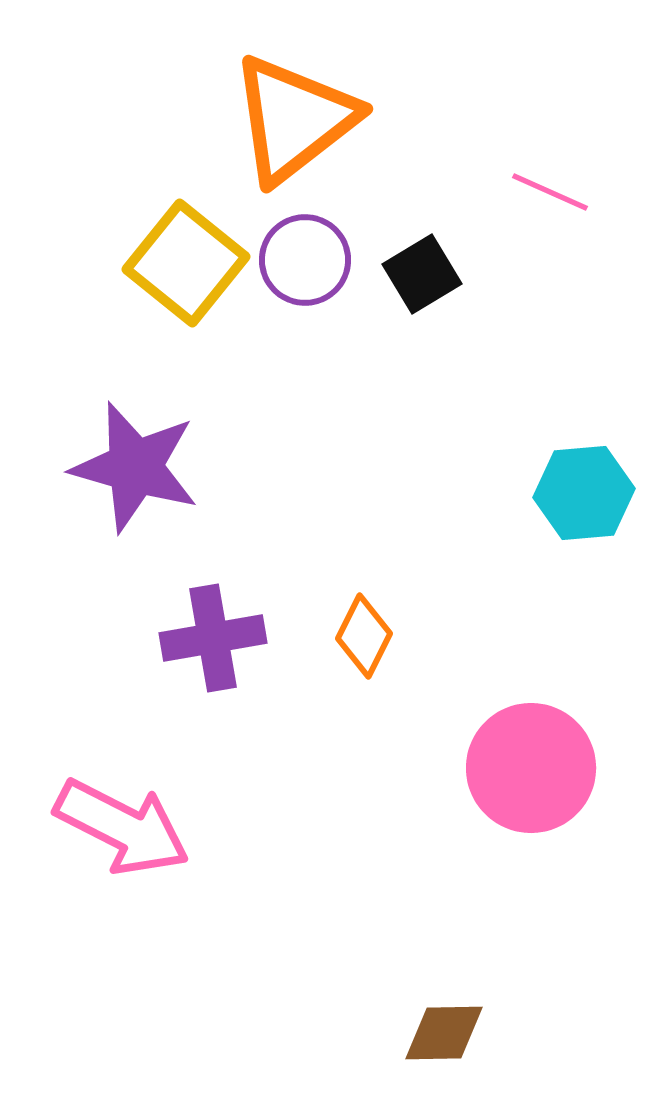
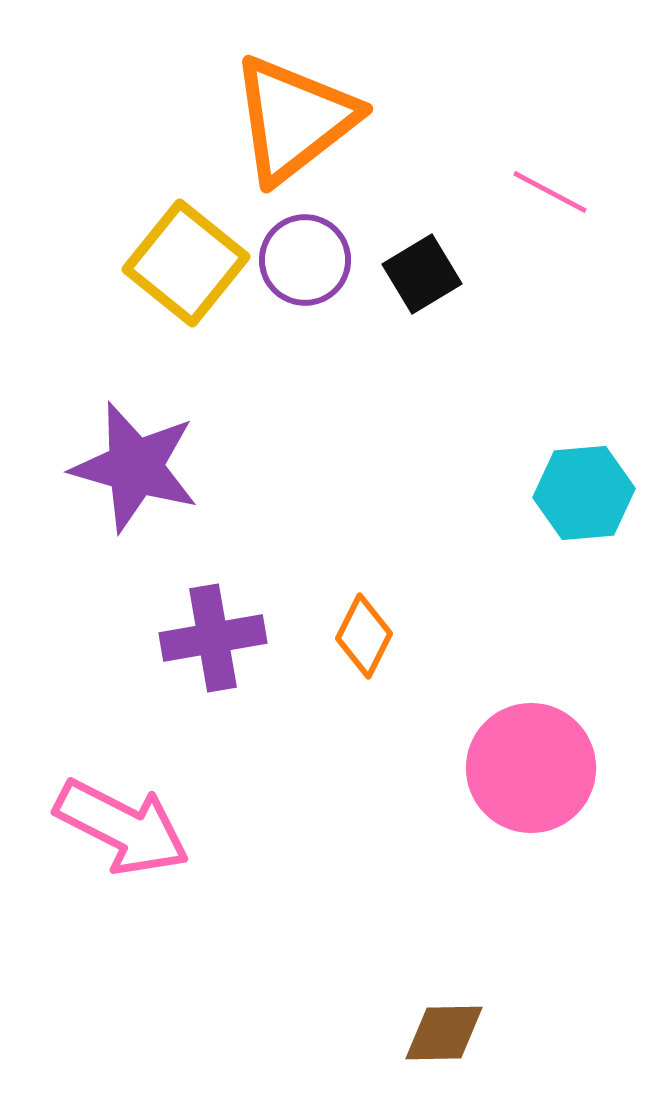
pink line: rotated 4 degrees clockwise
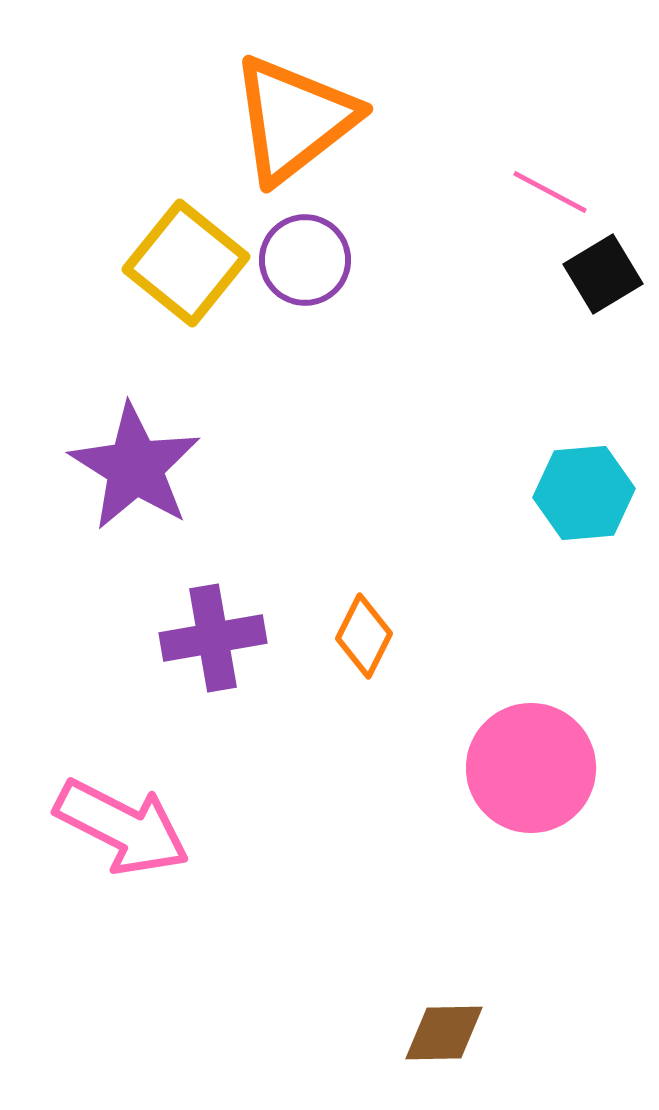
black square: moved 181 px right
purple star: rotated 16 degrees clockwise
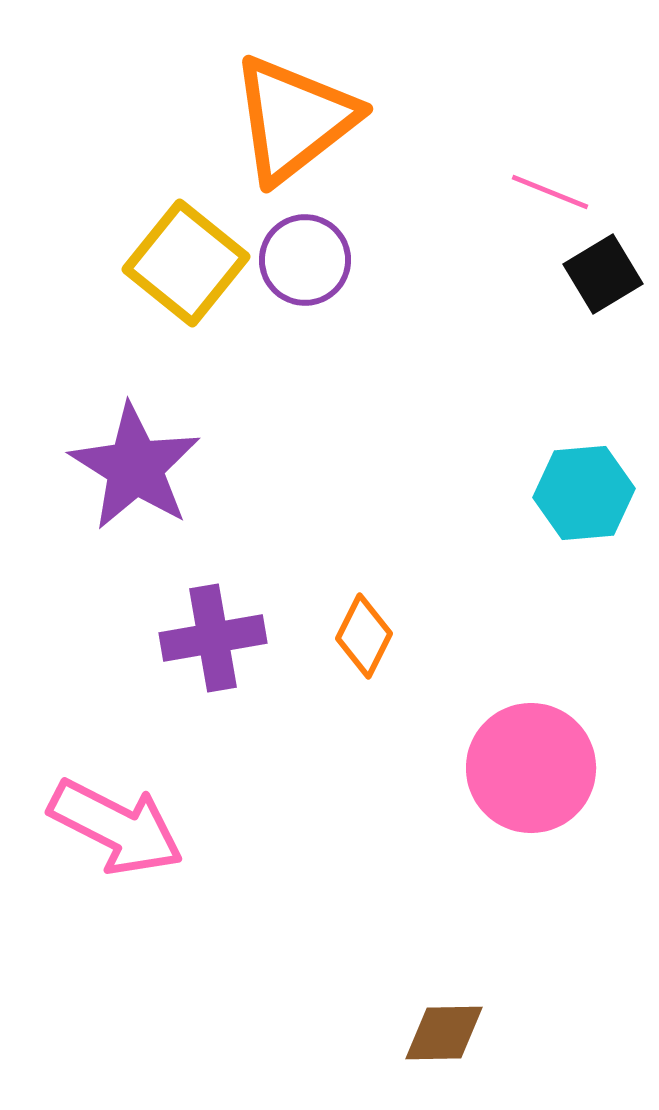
pink line: rotated 6 degrees counterclockwise
pink arrow: moved 6 px left
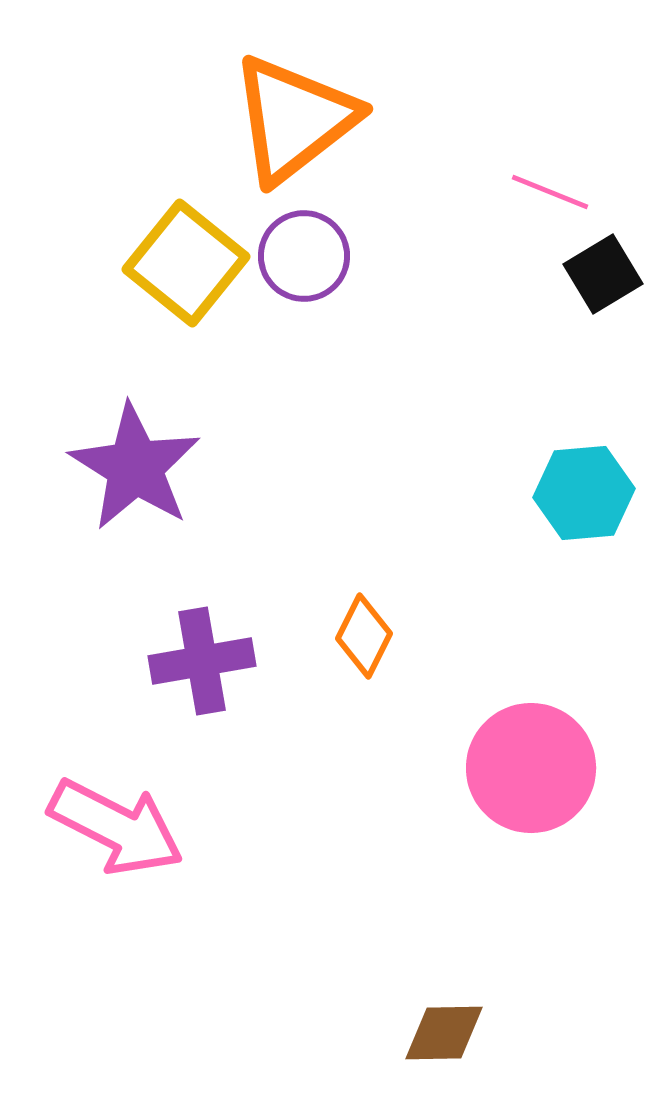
purple circle: moved 1 px left, 4 px up
purple cross: moved 11 px left, 23 px down
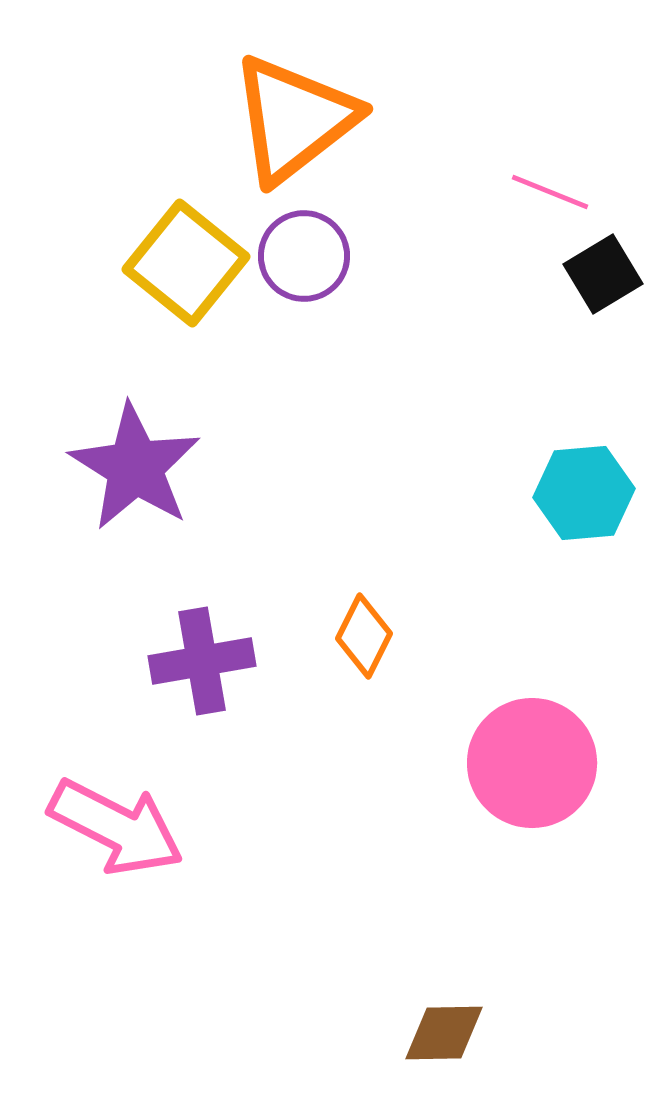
pink circle: moved 1 px right, 5 px up
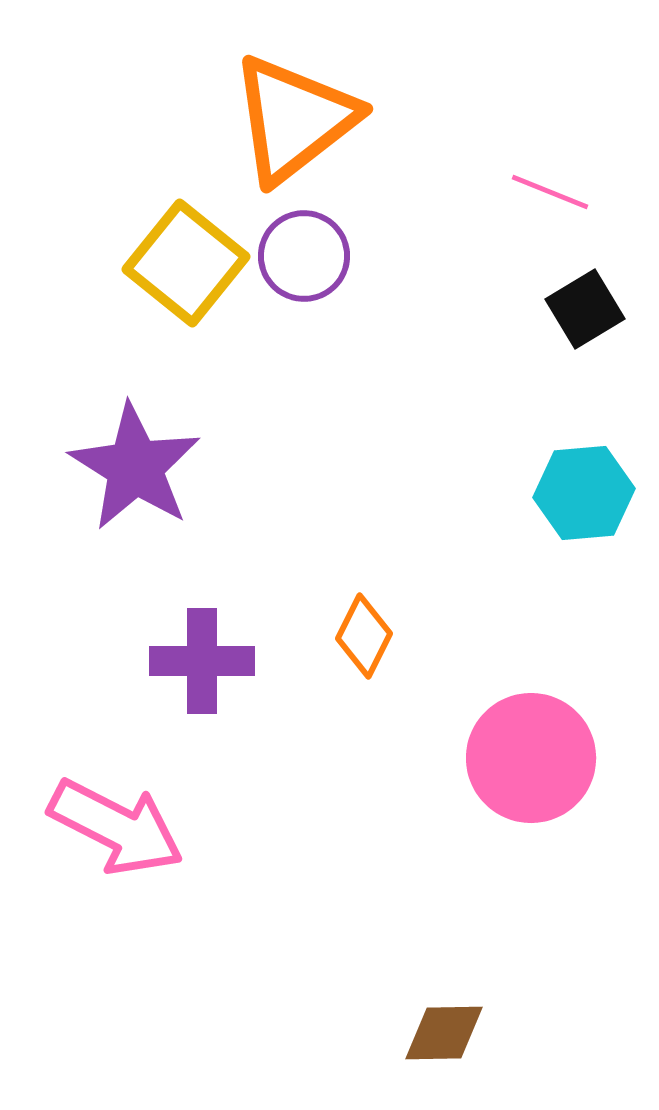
black square: moved 18 px left, 35 px down
purple cross: rotated 10 degrees clockwise
pink circle: moved 1 px left, 5 px up
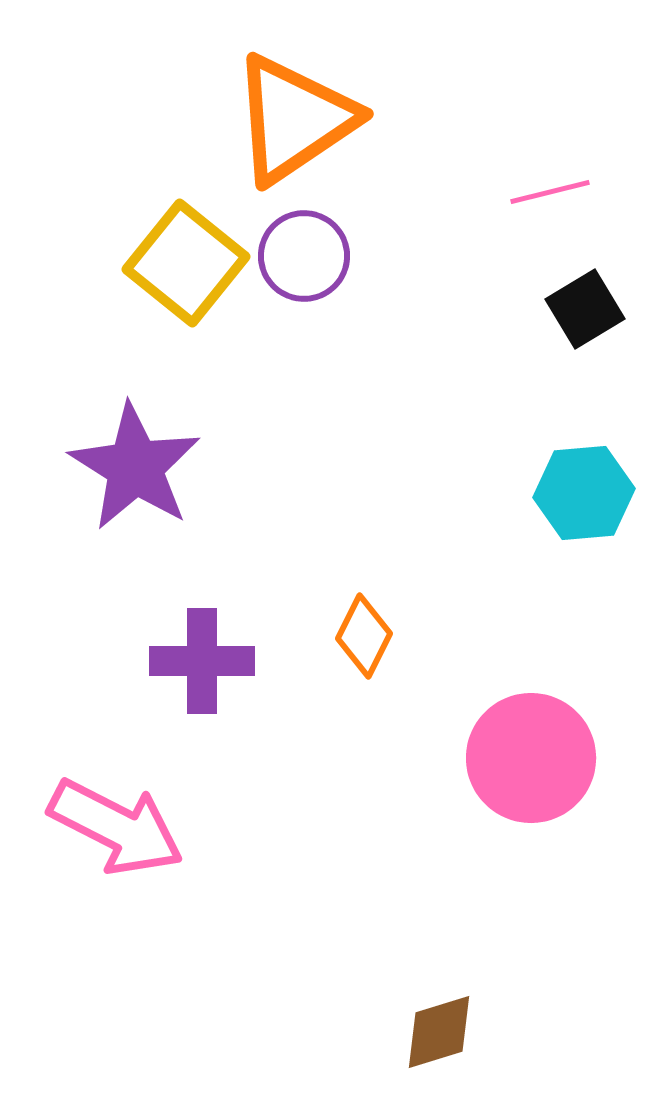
orange triangle: rotated 4 degrees clockwise
pink line: rotated 36 degrees counterclockwise
brown diamond: moved 5 px left, 1 px up; rotated 16 degrees counterclockwise
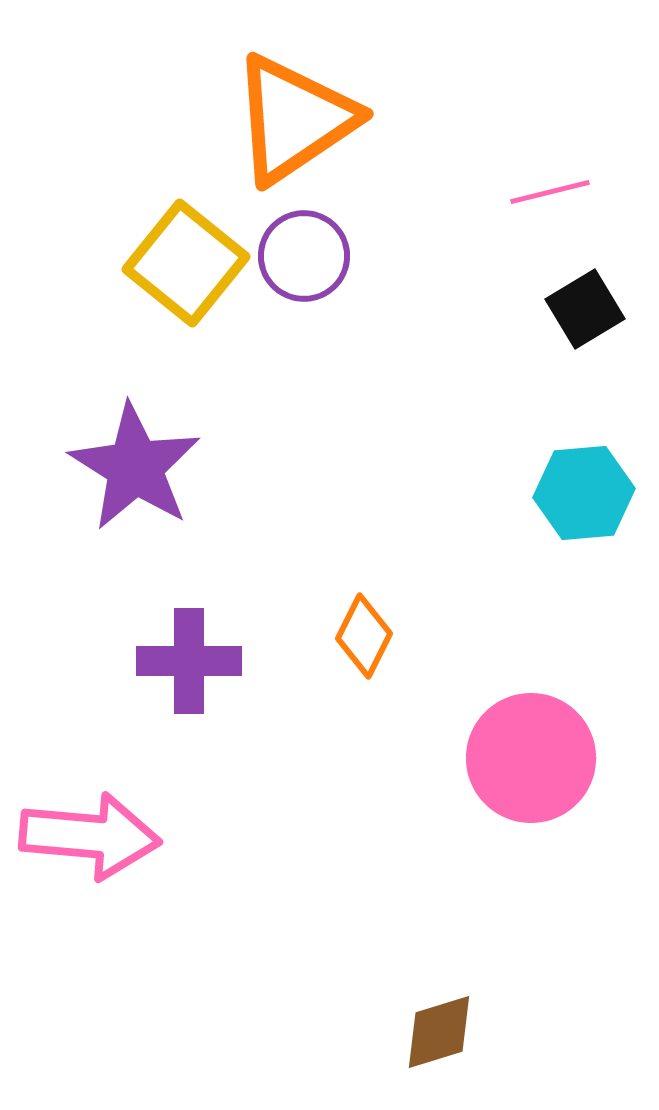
purple cross: moved 13 px left
pink arrow: moved 26 px left, 9 px down; rotated 22 degrees counterclockwise
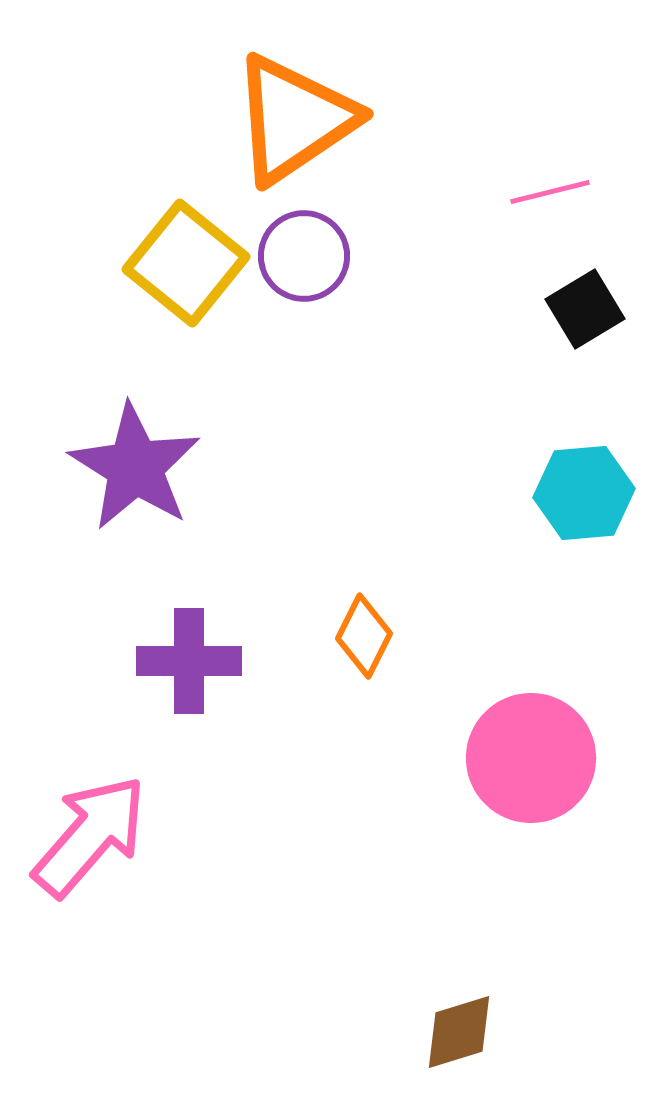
pink arrow: rotated 54 degrees counterclockwise
brown diamond: moved 20 px right
